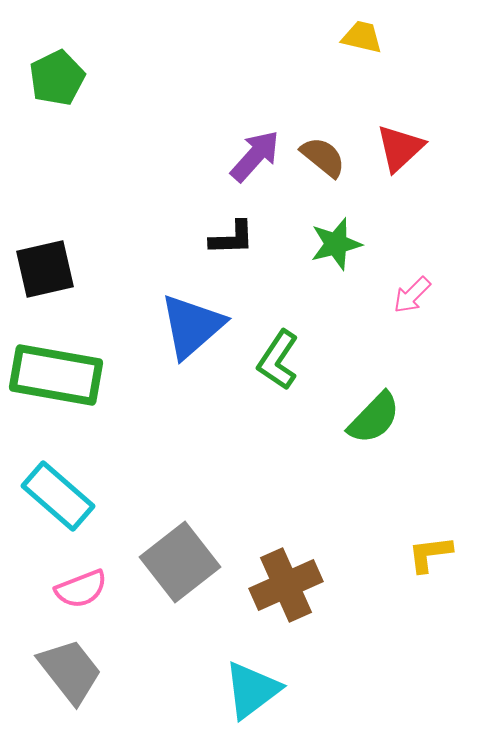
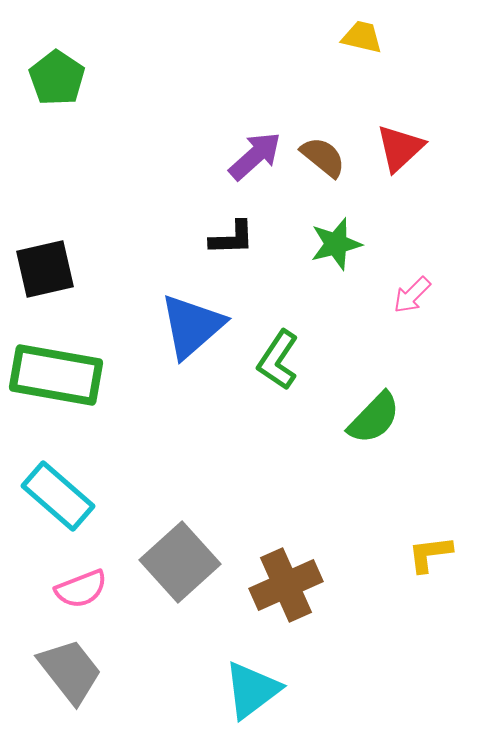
green pentagon: rotated 12 degrees counterclockwise
purple arrow: rotated 6 degrees clockwise
gray square: rotated 4 degrees counterclockwise
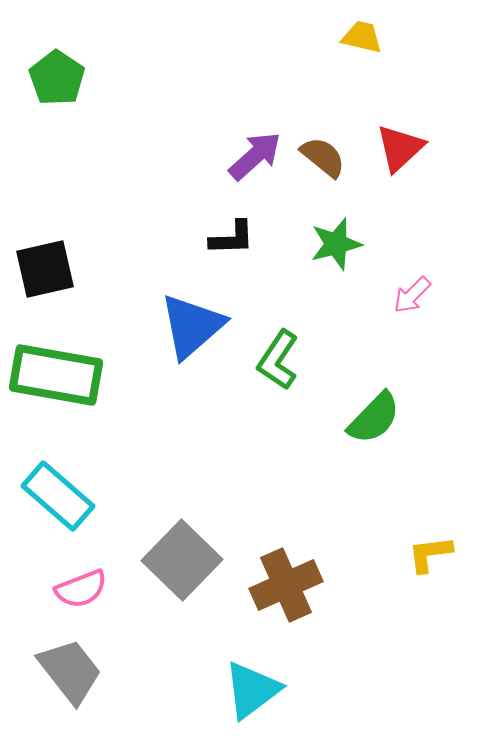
gray square: moved 2 px right, 2 px up; rotated 4 degrees counterclockwise
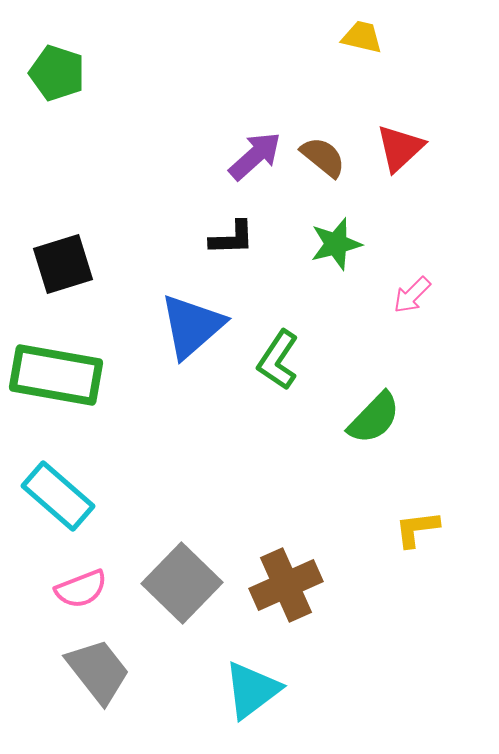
green pentagon: moved 5 px up; rotated 16 degrees counterclockwise
black square: moved 18 px right, 5 px up; rotated 4 degrees counterclockwise
yellow L-shape: moved 13 px left, 25 px up
gray square: moved 23 px down
gray trapezoid: moved 28 px right
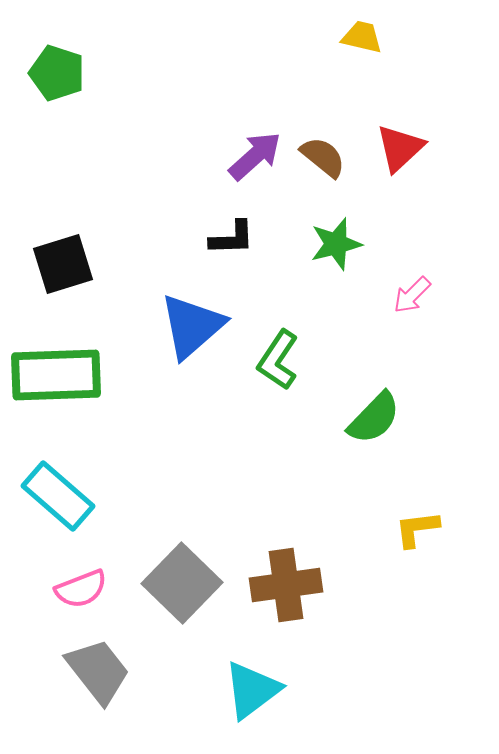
green rectangle: rotated 12 degrees counterclockwise
brown cross: rotated 16 degrees clockwise
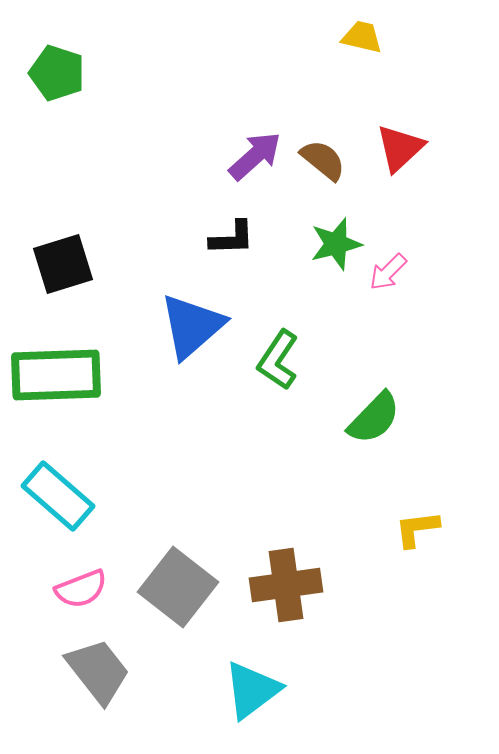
brown semicircle: moved 3 px down
pink arrow: moved 24 px left, 23 px up
gray square: moved 4 px left, 4 px down; rotated 6 degrees counterclockwise
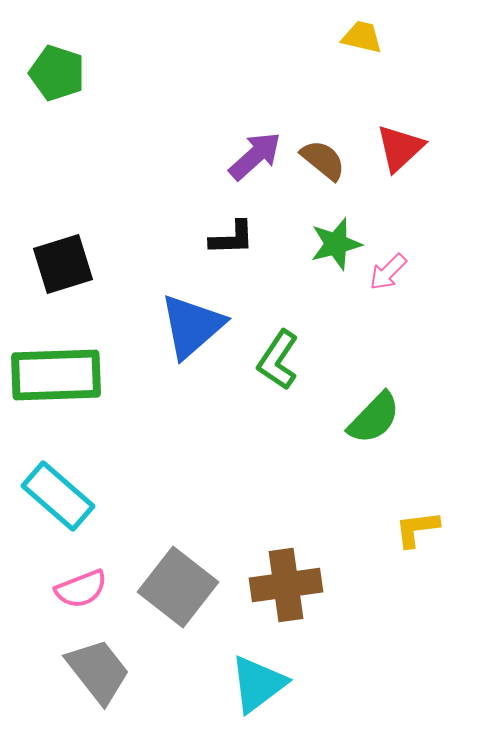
cyan triangle: moved 6 px right, 6 px up
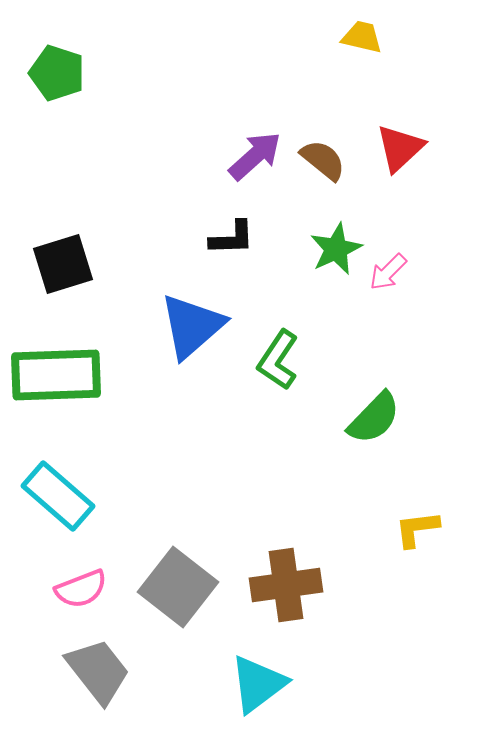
green star: moved 5 px down; rotated 10 degrees counterclockwise
